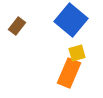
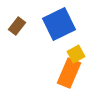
blue square: moved 12 px left, 4 px down; rotated 24 degrees clockwise
yellow square: moved 1 px left, 1 px down; rotated 12 degrees counterclockwise
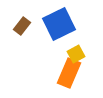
brown rectangle: moved 5 px right
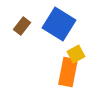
blue square: rotated 32 degrees counterclockwise
orange rectangle: moved 1 px left, 1 px up; rotated 12 degrees counterclockwise
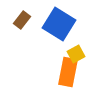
brown rectangle: moved 6 px up
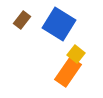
yellow square: rotated 24 degrees counterclockwise
orange rectangle: rotated 24 degrees clockwise
